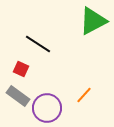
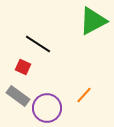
red square: moved 2 px right, 2 px up
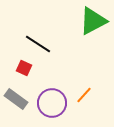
red square: moved 1 px right, 1 px down
gray rectangle: moved 2 px left, 3 px down
purple circle: moved 5 px right, 5 px up
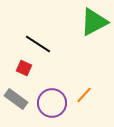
green triangle: moved 1 px right, 1 px down
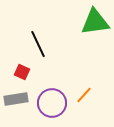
green triangle: moved 1 px right; rotated 20 degrees clockwise
black line: rotated 32 degrees clockwise
red square: moved 2 px left, 4 px down
gray rectangle: rotated 45 degrees counterclockwise
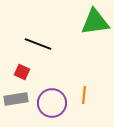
black line: rotated 44 degrees counterclockwise
orange line: rotated 36 degrees counterclockwise
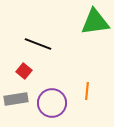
red square: moved 2 px right, 1 px up; rotated 14 degrees clockwise
orange line: moved 3 px right, 4 px up
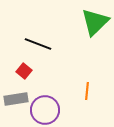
green triangle: rotated 36 degrees counterclockwise
purple circle: moved 7 px left, 7 px down
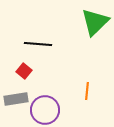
black line: rotated 16 degrees counterclockwise
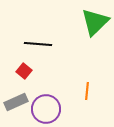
gray rectangle: moved 3 px down; rotated 15 degrees counterclockwise
purple circle: moved 1 px right, 1 px up
